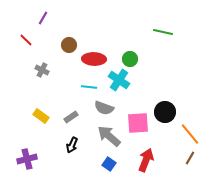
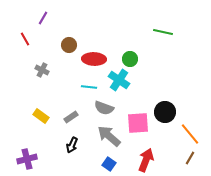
red line: moved 1 px left, 1 px up; rotated 16 degrees clockwise
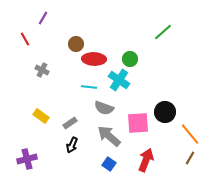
green line: rotated 54 degrees counterclockwise
brown circle: moved 7 px right, 1 px up
gray rectangle: moved 1 px left, 6 px down
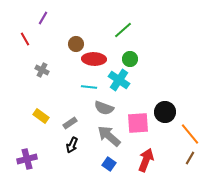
green line: moved 40 px left, 2 px up
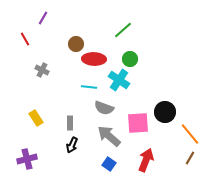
yellow rectangle: moved 5 px left, 2 px down; rotated 21 degrees clockwise
gray rectangle: rotated 56 degrees counterclockwise
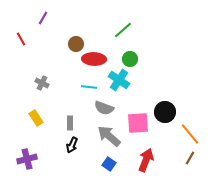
red line: moved 4 px left
gray cross: moved 13 px down
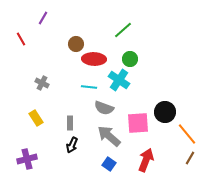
orange line: moved 3 px left
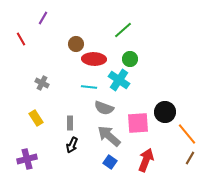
blue square: moved 1 px right, 2 px up
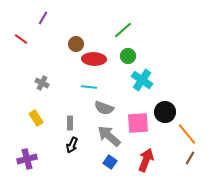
red line: rotated 24 degrees counterclockwise
green circle: moved 2 px left, 3 px up
cyan cross: moved 23 px right
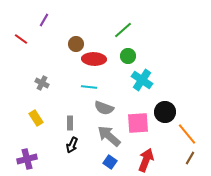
purple line: moved 1 px right, 2 px down
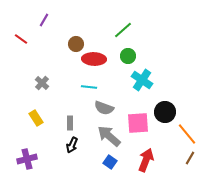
gray cross: rotated 16 degrees clockwise
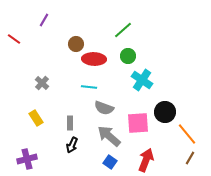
red line: moved 7 px left
